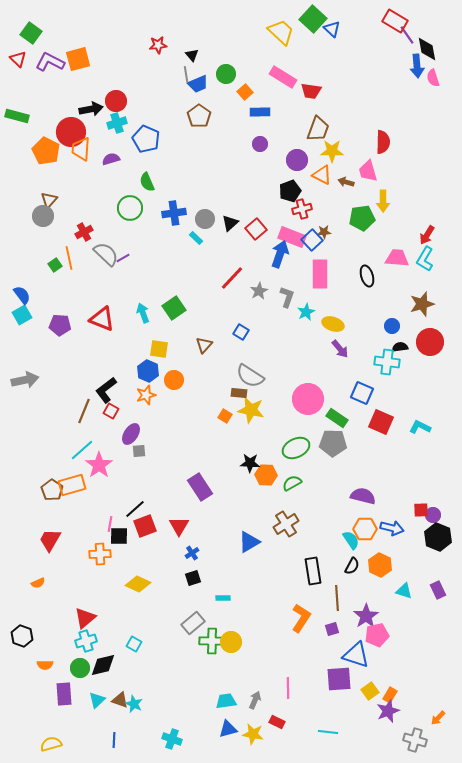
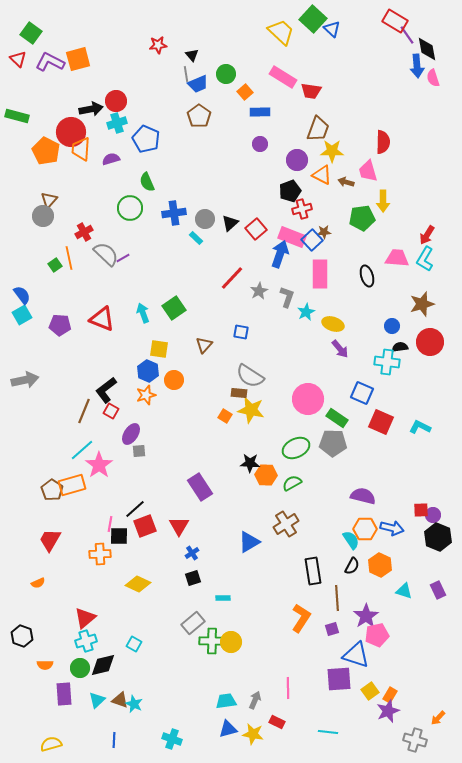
blue square at (241, 332): rotated 21 degrees counterclockwise
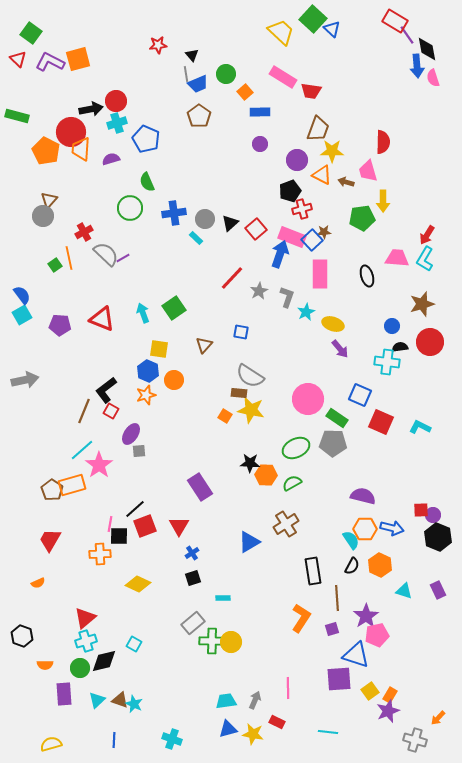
blue square at (362, 393): moved 2 px left, 2 px down
black diamond at (103, 665): moved 1 px right, 4 px up
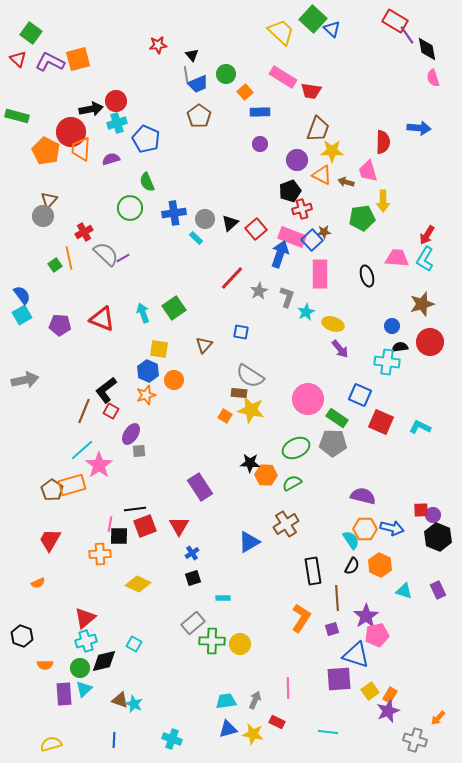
blue arrow at (417, 66): moved 2 px right, 62 px down; rotated 80 degrees counterclockwise
black line at (135, 509): rotated 35 degrees clockwise
yellow circle at (231, 642): moved 9 px right, 2 px down
cyan triangle at (97, 700): moved 13 px left, 11 px up
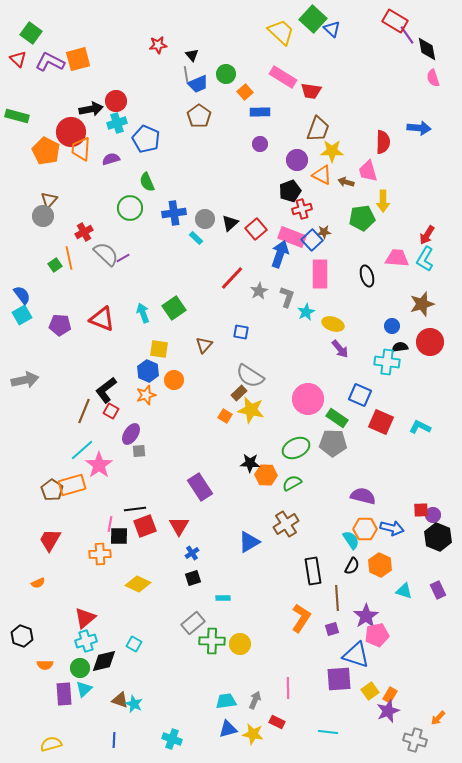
brown rectangle at (239, 393): rotated 49 degrees counterclockwise
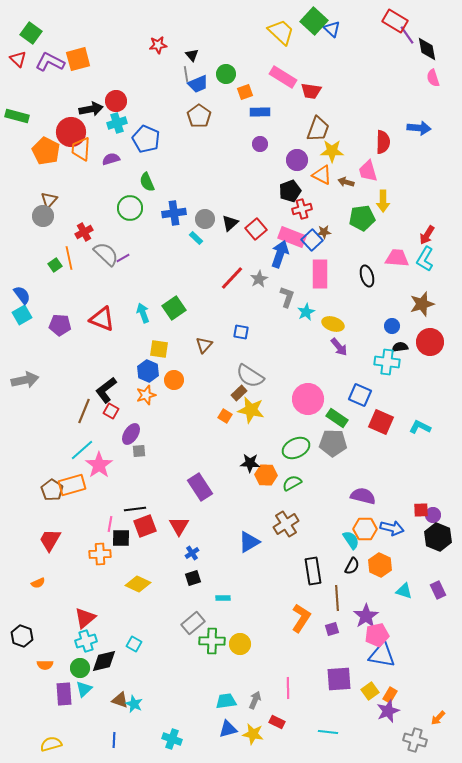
green square at (313, 19): moved 1 px right, 2 px down
orange square at (245, 92): rotated 21 degrees clockwise
gray star at (259, 291): moved 12 px up
purple arrow at (340, 349): moved 1 px left, 2 px up
black square at (119, 536): moved 2 px right, 2 px down
blue triangle at (356, 655): moved 26 px right; rotated 8 degrees counterclockwise
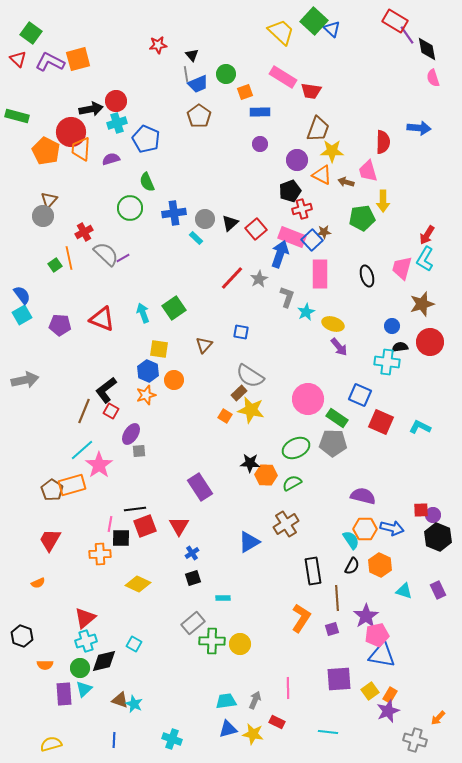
pink trapezoid at (397, 258): moved 5 px right, 10 px down; rotated 80 degrees counterclockwise
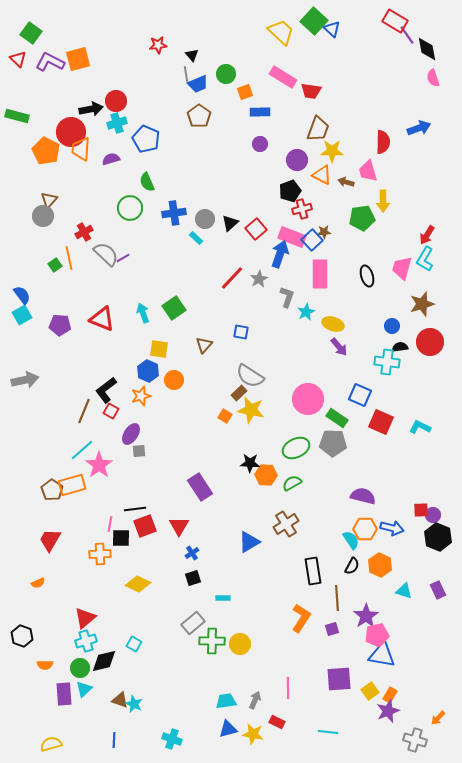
blue arrow at (419, 128): rotated 25 degrees counterclockwise
orange star at (146, 395): moved 5 px left, 1 px down
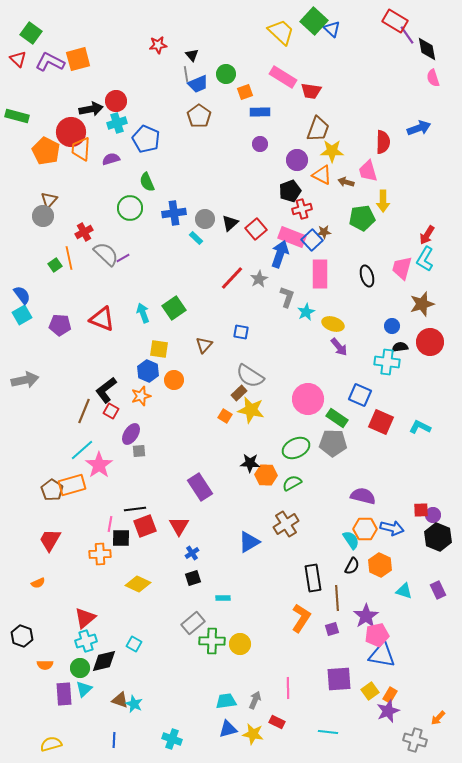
black rectangle at (313, 571): moved 7 px down
